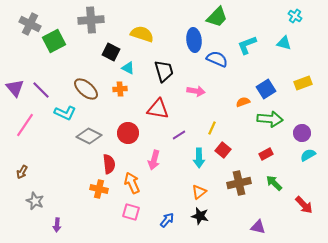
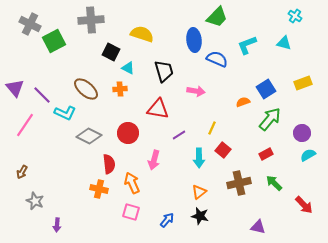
purple line at (41, 90): moved 1 px right, 5 px down
green arrow at (270, 119): rotated 55 degrees counterclockwise
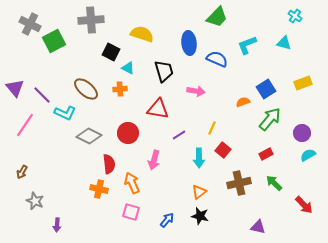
blue ellipse at (194, 40): moved 5 px left, 3 px down
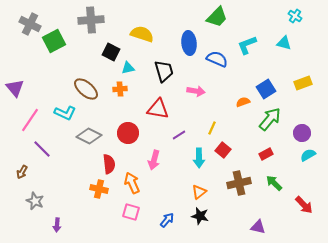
cyan triangle at (128, 68): rotated 40 degrees counterclockwise
purple line at (42, 95): moved 54 px down
pink line at (25, 125): moved 5 px right, 5 px up
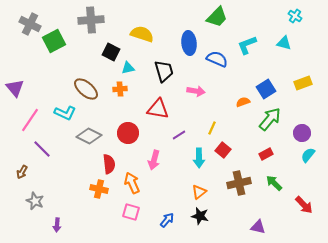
cyan semicircle at (308, 155): rotated 21 degrees counterclockwise
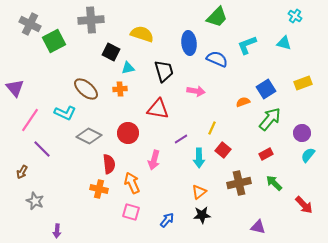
purple line at (179, 135): moved 2 px right, 4 px down
black star at (200, 216): moved 2 px right, 1 px up; rotated 18 degrees counterclockwise
purple arrow at (57, 225): moved 6 px down
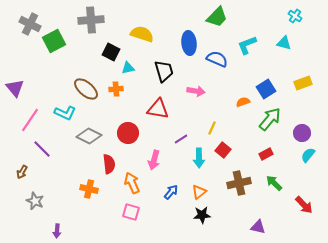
orange cross at (120, 89): moved 4 px left
orange cross at (99, 189): moved 10 px left
blue arrow at (167, 220): moved 4 px right, 28 px up
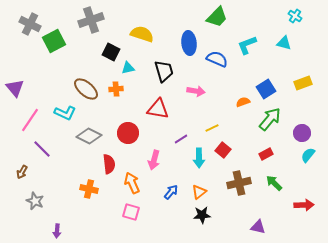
gray cross at (91, 20): rotated 15 degrees counterclockwise
yellow line at (212, 128): rotated 40 degrees clockwise
red arrow at (304, 205): rotated 48 degrees counterclockwise
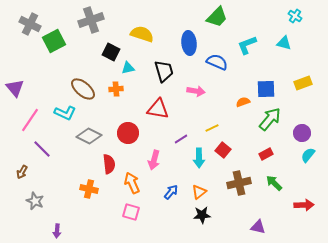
blue semicircle at (217, 59): moved 3 px down
brown ellipse at (86, 89): moved 3 px left
blue square at (266, 89): rotated 30 degrees clockwise
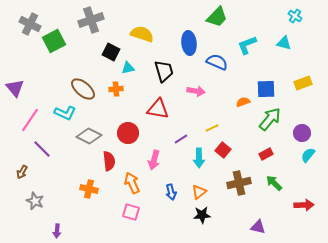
red semicircle at (109, 164): moved 3 px up
blue arrow at (171, 192): rotated 126 degrees clockwise
